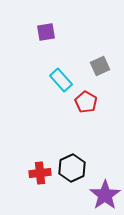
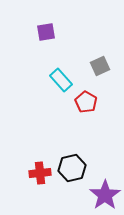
black hexagon: rotated 12 degrees clockwise
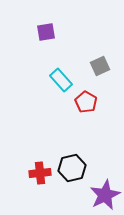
purple star: rotated 8 degrees clockwise
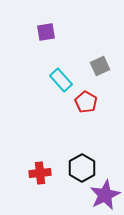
black hexagon: moved 10 px right; rotated 16 degrees counterclockwise
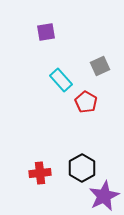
purple star: moved 1 px left, 1 px down
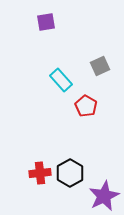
purple square: moved 10 px up
red pentagon: moved 4 px down
black hexagon: moved 12 px left, 5 px down
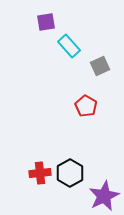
cyan rectangle: moved 8 px right, 34 px up
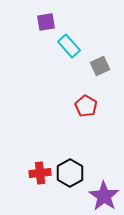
purple star: rotated 12 degrees counterclockwise
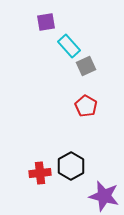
gray square: moved 14 px left
black hexagon: moved 1 px right, 7 px up
purple star: rotated 20 degrees counterclockwise
